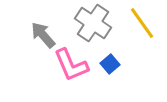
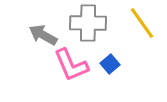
gray cross: moved 5 px left; rotated 33 degrees counterclockwise
gray arrow: rotated 20 degrees counterclockwise
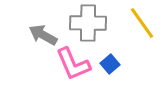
pink L-shape: moved 2 px right, 1 px up
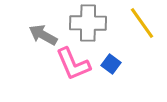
blue square: moved 1 px right; rotated 12 degrees counterclockwise
